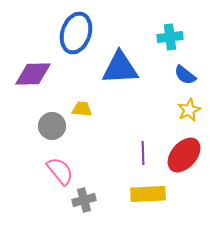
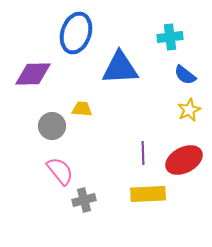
red ellipse: moved 5 px down; rotated 21 degrees clockwise
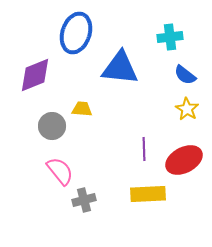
blue triangle: rotated 9 degrees clockwise
purple diamond: moved 2 px right, 1 px down; rotated 21 degrees counterclockwise
yellow star: moved 2 px left, 1 px up; rotated 15 degrees counterclockwise
purple line: moved 1 px right, 4 px up
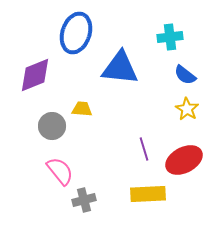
purple line: rotated 15 degrees counterclockwise
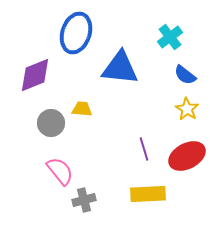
cyan cross: rotated 30 degrees counterclockwise
gray circle: moved 1 px left, 3 px up
red ellipse: moved 3 px right, 4 px up
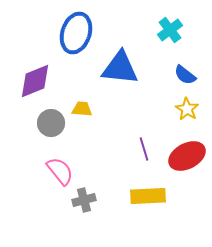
cyan cross: moved 7 px up
purple diamond: moved 6 px down
yellow rectangle: moved 2 px down
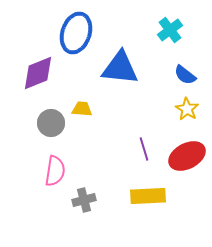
purple diamond: moved 3 px right, 8 px up
pink semicircle: moved 5 px left; rotated 48 degrees clockwise
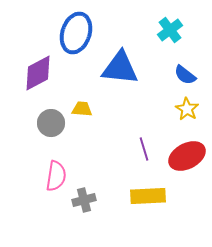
purple diamond: rotated 6 degrees counterclockwise
pink semicircle: moved 1 px right, 5 px down
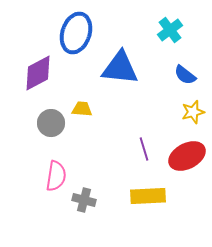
yellow star: moved 6 px right, 3 px down; rotated 25 degrees clockwise
gray cross: rotated 30 degrees clockwise
